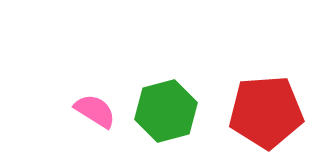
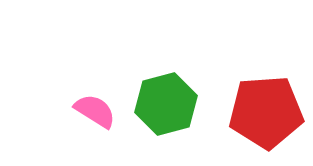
green hexagon: moved 7 px up
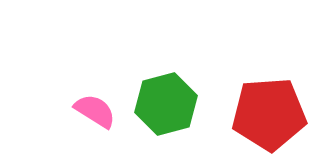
red pentagon: moved 3 px right, 2 px down
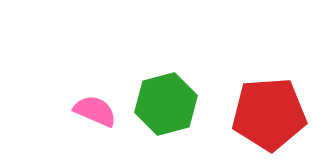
pink semicircle: rotated 9 degrees counterclockwise
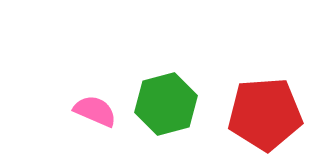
red pentagon: moved 4 px left
